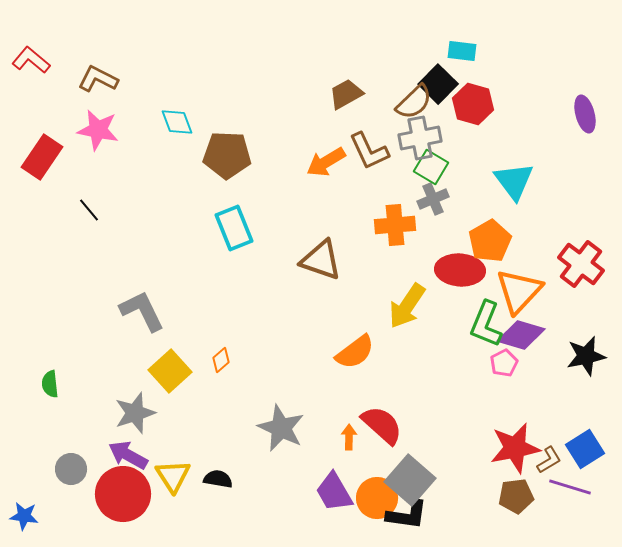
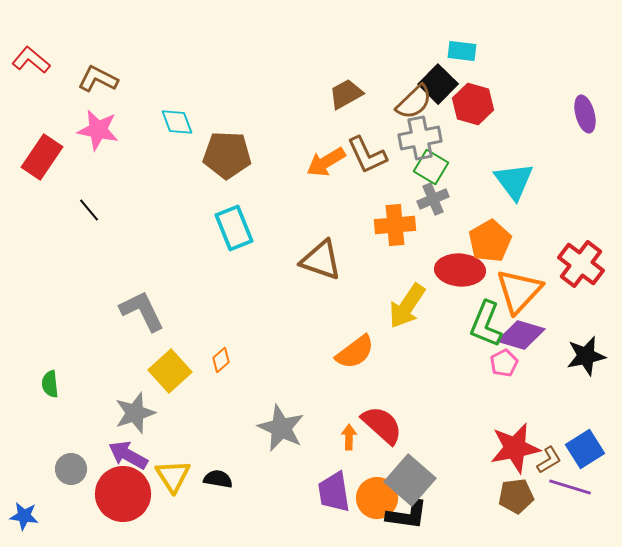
brown L-shape at (369, 151): moved 2 px left, 4 px down
purple trapezoid at (334, 492): rotated 21 degrees clockwise
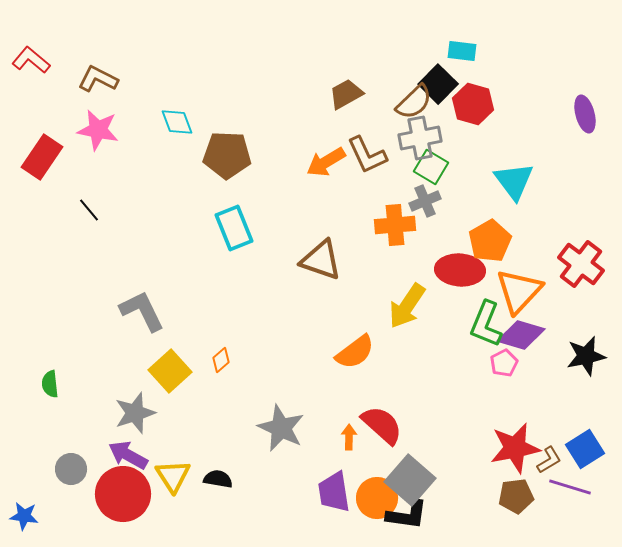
gray cross at (433, 199): moved 8 px left, 2 px down
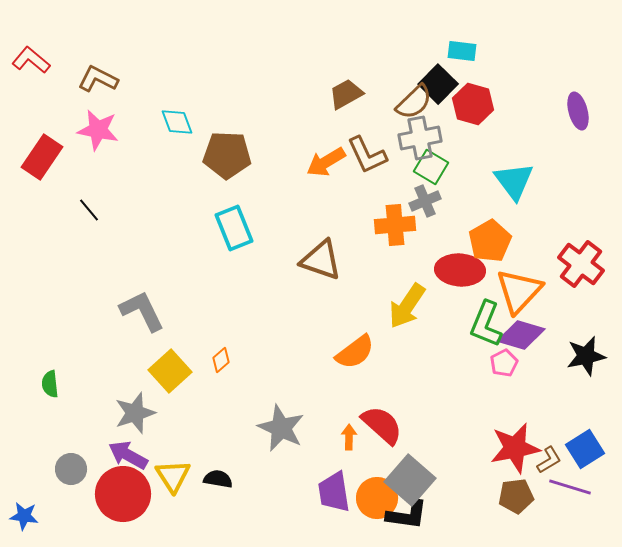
purple ellipse at (585, 114): moved 7 px left, 3 px up
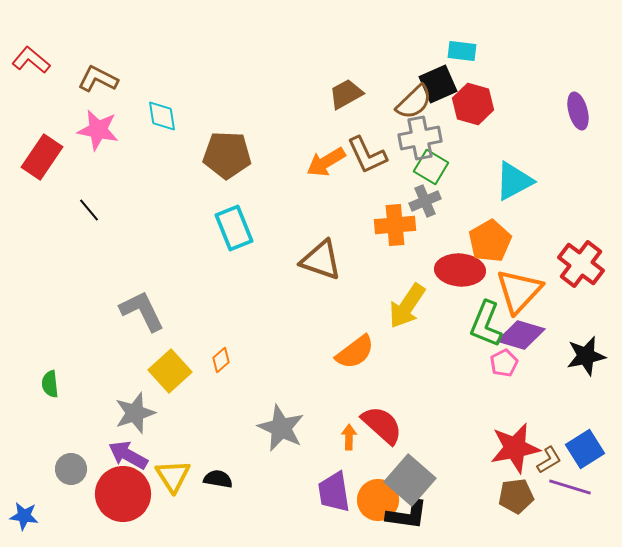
black square at (438, 84): rotated 21 degrees clockwise
cyan diamond at (177, 122): moved 15 px left, 6 px up; rotated 12 degrees clockwise
cyan triangle at (514, 181): rotated 39 degrees clockwise
orange circle at (377, 498): moved 1 px right, 2 px down
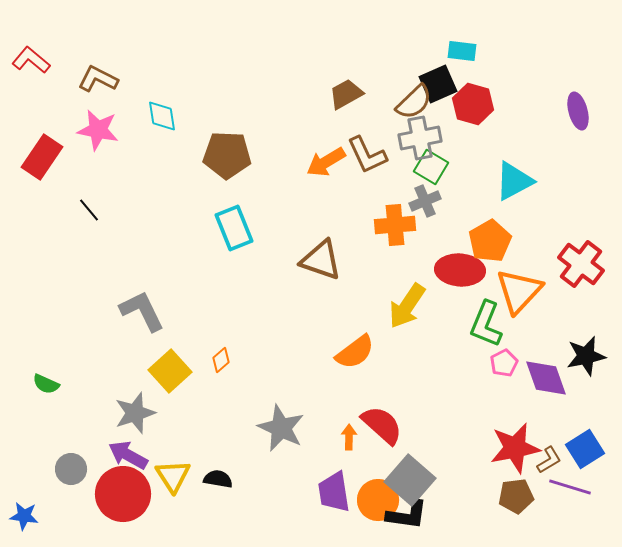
purple diamond at (521, 335): moved 25 px right, 43 px down; rotated 54 degrees clockwise
green semicircle at (50, 384): moved 4 px left; rotated 60 degrees counterclockwise
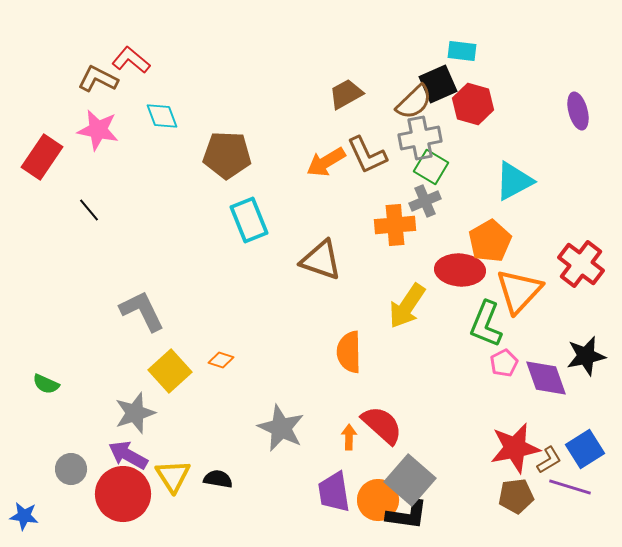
red L-shape at (31, 60): moved 100 px right
cyan diamond at (162, 116): rotated 12 degrees counterclockwise
cyan rectangle at (234, 228): moved 15 px right, 8 px up
orange semicircle at (355, 352): moved 6 px left; rotated 126 degrees clockwise
orange diamond at (221, 360): rotated 60 degrees clockwise
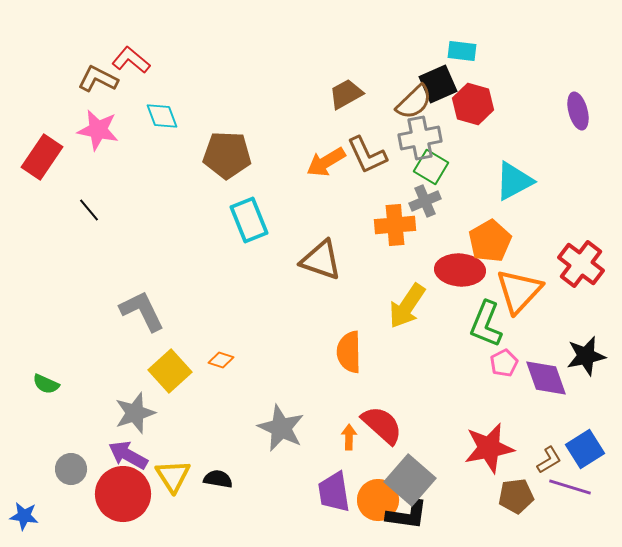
red star at (515, 448): moved 26 px left
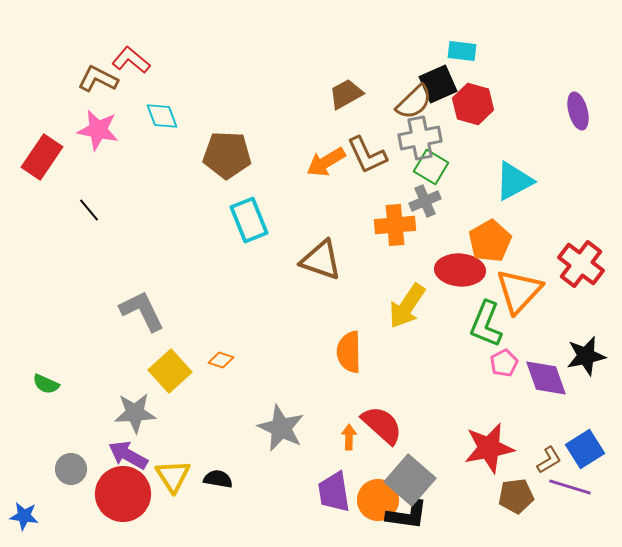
gray star at (135, 413): rotated 15 degrees clockwise
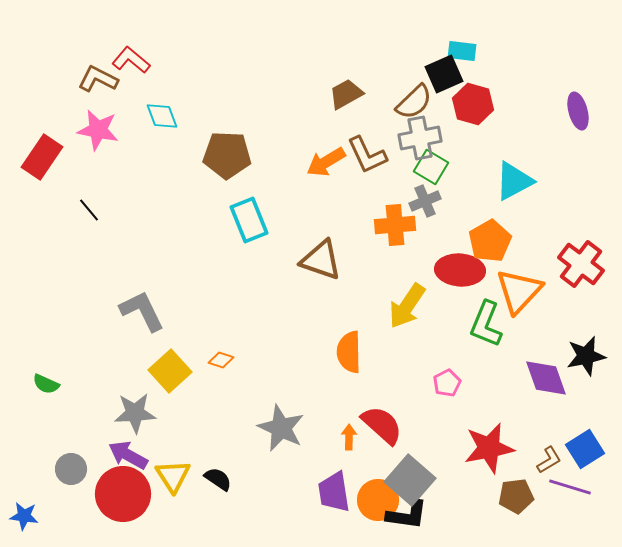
black square at (438, 84): moved 6 px right, 10 px up
pink pentagon at (504, 363): moved 57 px left, 20 px down
black semicircle at (218, 479): rotated 24 degrees clockwise
